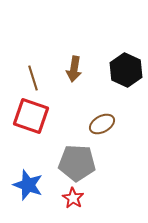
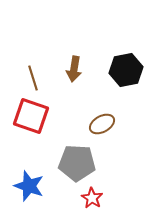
black hexagon: rotated 24 degrees clockwise
blue star: moved 1 px right, 1 px down
red star: moved 19 px right
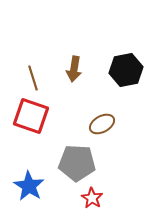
blue star: rotated 12 degrees clockwise
